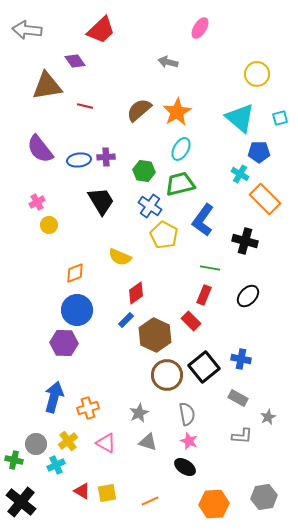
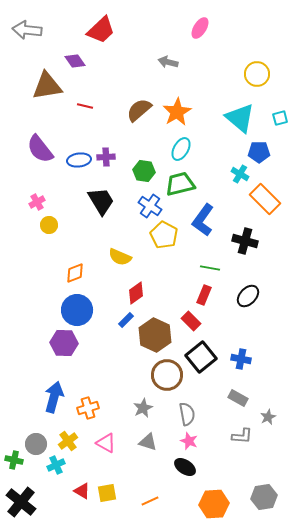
black square at (204, 367): moved 3 px left, 10 px up
gray star at (139, 413): moved 4 px right, 5 px up
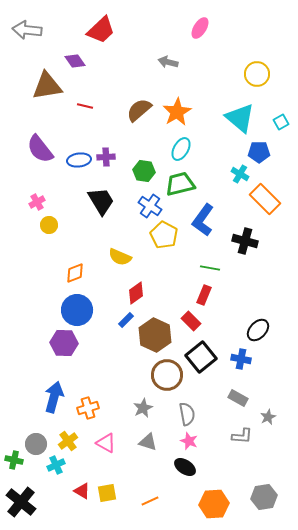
cyan square at (280, 118): moved 1 px right, 4 px down; rotated 14 degrees counterclockwise
black ellipse at (248, 296): moved 10 px right, 34 px down
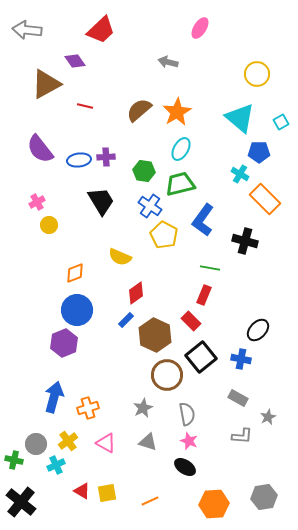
brown triangle at (47, 86): moved 1 px left, 2 px up; rotated 20 degrees counterclockwise
purple hexagon at (64, 343): rotated 24 degrees counterclockwise
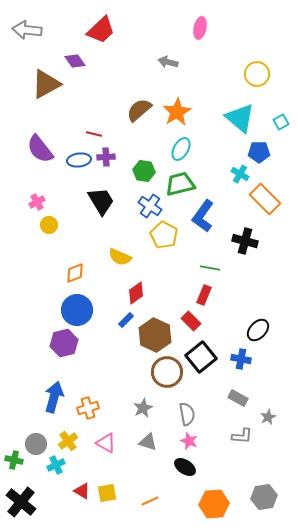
pink ellipse at (200, 28): rotated 20 degrees counterclockwise
red line at (85, 106): moved 9 px right, 28 px down
blue L-shape at (203, 220): moved 4 px up
purple hexagon at (64, 343): rotated 8 degrees clockwise
brown circle at (167, 375): moved 3 px up
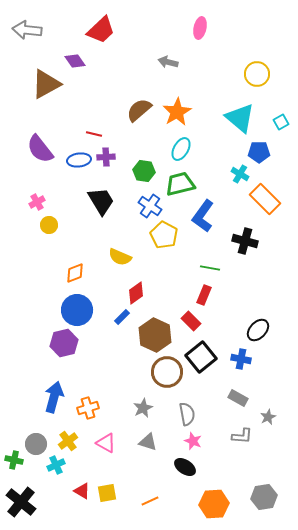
blue rectangle at (126, 320): moved 4 px left, 3 px up
pink star at (189, 441): moved 4 px right
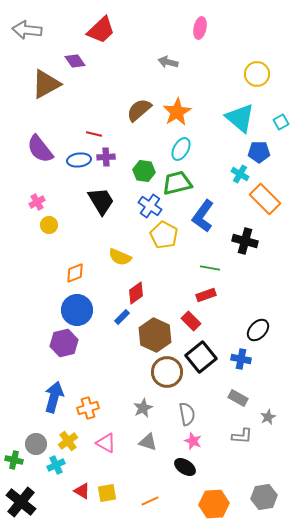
green trapezoid at (180, 184): moved 3 px left, 1 px up
red rectangle at (204, 295): moved 2 px right; rotated 48 degrees clockwise
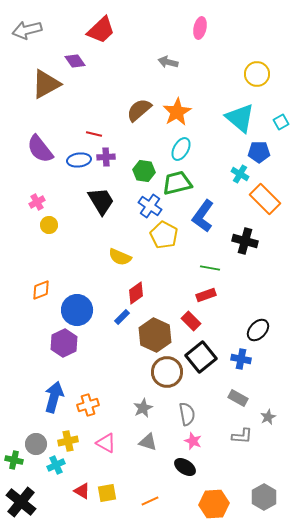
gray arrow at (27, 30): rotated 20 degrees counterclockwise
orange diamond at (75, 273): moved 34 px left, 17 px down
purple hexagon at (64, 343): rotated 12 degrees counterclockwise
orange cross at (88, 408): moved 3 px up
yellow cross at (68, 441): rotated 24 degrees clockwise
gray hexagon at (264, 497): rotated 20 degrees counterclockwise
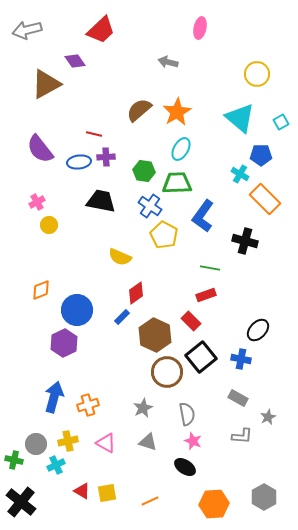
blue pentagon at (259, 152): moved 2 px right, 3 px down
blue ellipse at (79, 160): moved 2 px down
green trapezoid at (177, 183): rotated 12 degrees clockwise
black trapezoid at (101, 201): rotated 48 degrees counterclockwise
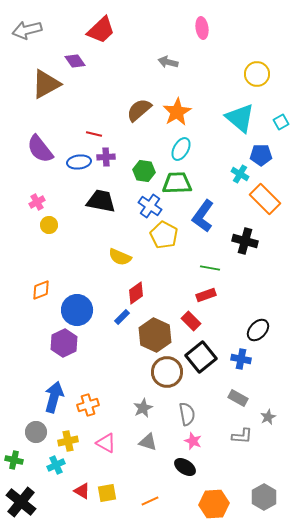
pink ellipse at (200, 28): moved 2 px right; rotated 20 degrees counterclockwise
gray circle at (36, 444): moved 12 px up
